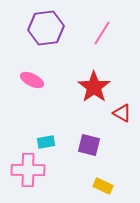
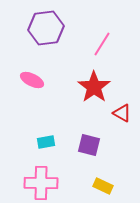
pink line: moved 11 px down
pink cross: moved 13 px right, 13 px down
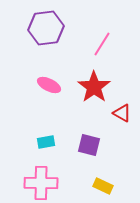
pink ellipse: moved 17 px right, 5 px down
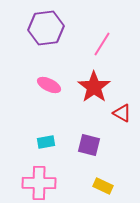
pink cross: moved 2 px left
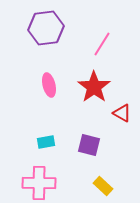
pink ellipse: rotated 50 degrees clockwise
yellow rectangle: rotated 18 degrees clockwise
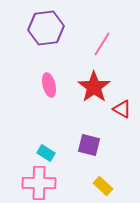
red triangle: moved 4 px up
cyan rectangle: moved 11 px down; rotated 42 degrees clockwise
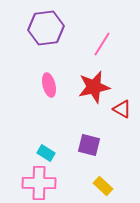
red star: rotated 24 degrees clockwise
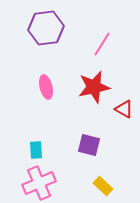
pink ellipse: moved 3 px left, 2 px down
red triangle: moved 2 px right
cyan rectangle: moved 10 px left, 3 px up; rotated 54 degrees clockwise
pink cross: rotated 24 degrees counterclockwise
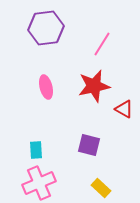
red star: moved 1 px up
yellow rectangle: moved 2 px left, 2 px down
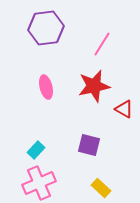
cyan rectangle: rotated 48 degrees clockwise
